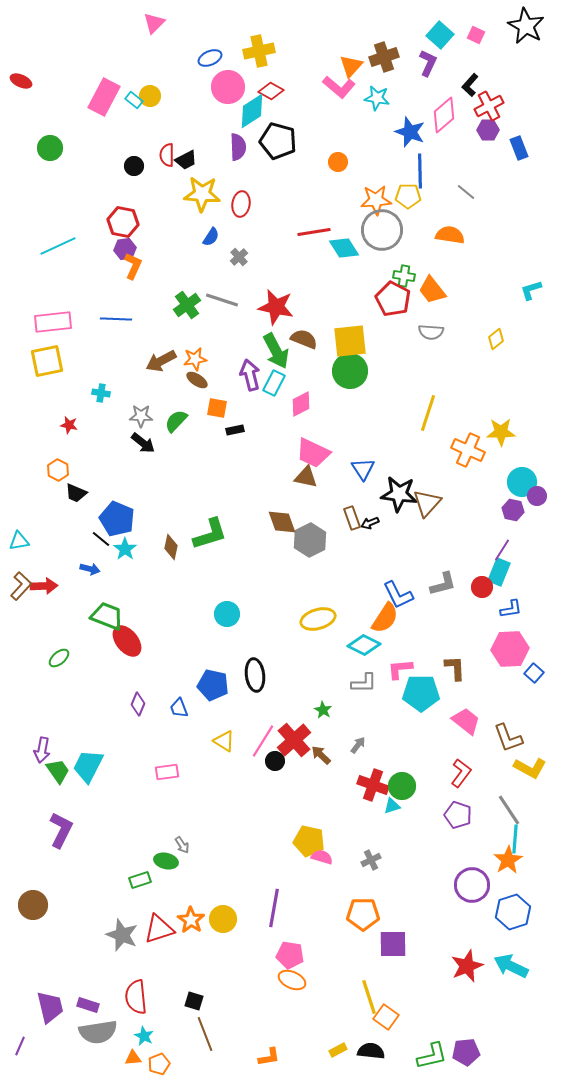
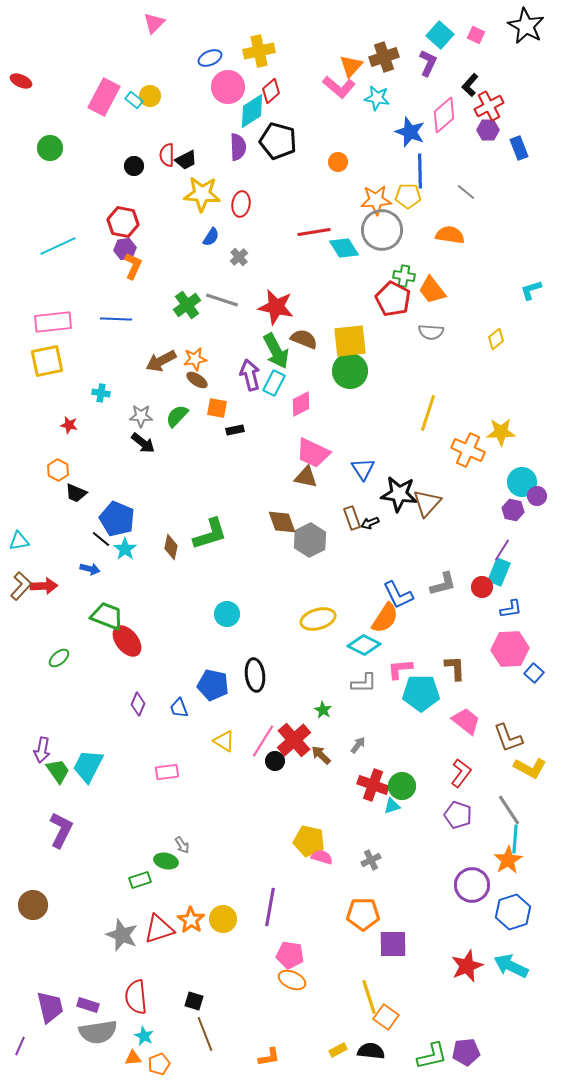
red diamond at (271, 91): rotated 70 degrees counterclockwise
green semicircle at (176, 421): moved 1 px right, 5 px up
purple line at (274, 908): moved 4 px left, 1 px up
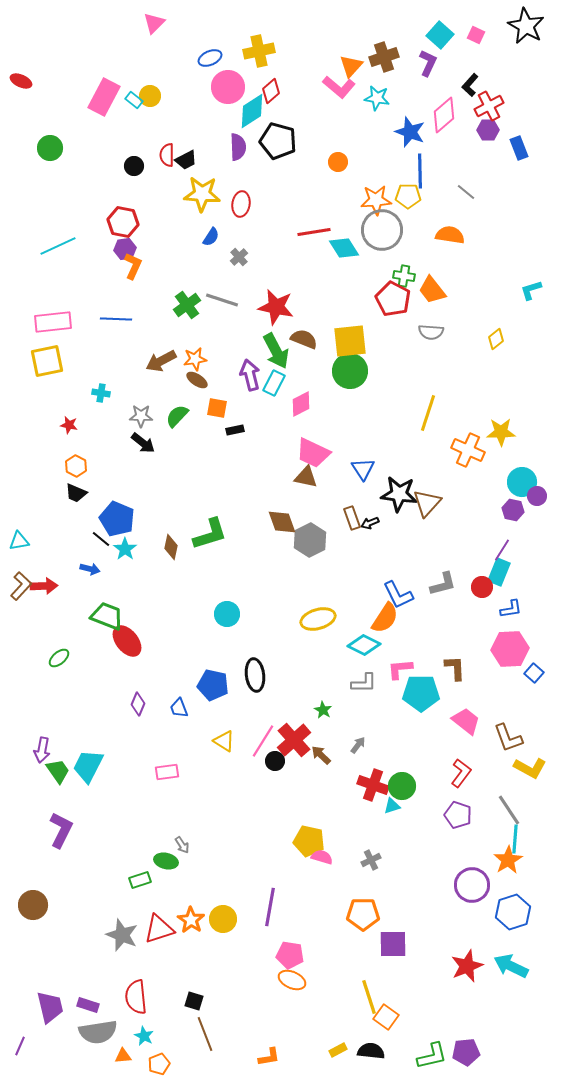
orange hexagon at (58, 470): moved 18 px right, 4 px up
orange triangle at (133, 1058): moved 10 px left, 2 px up
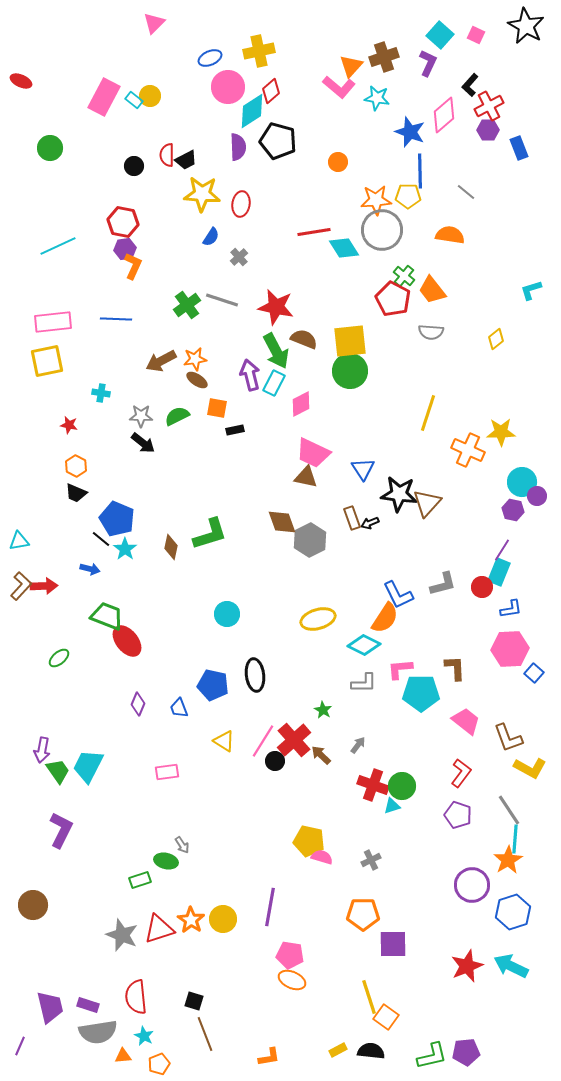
green cross at (404, 276): rotated 30 degrees clockwise
green semicircle at (177, 416): rotated 20 degrees clockwise
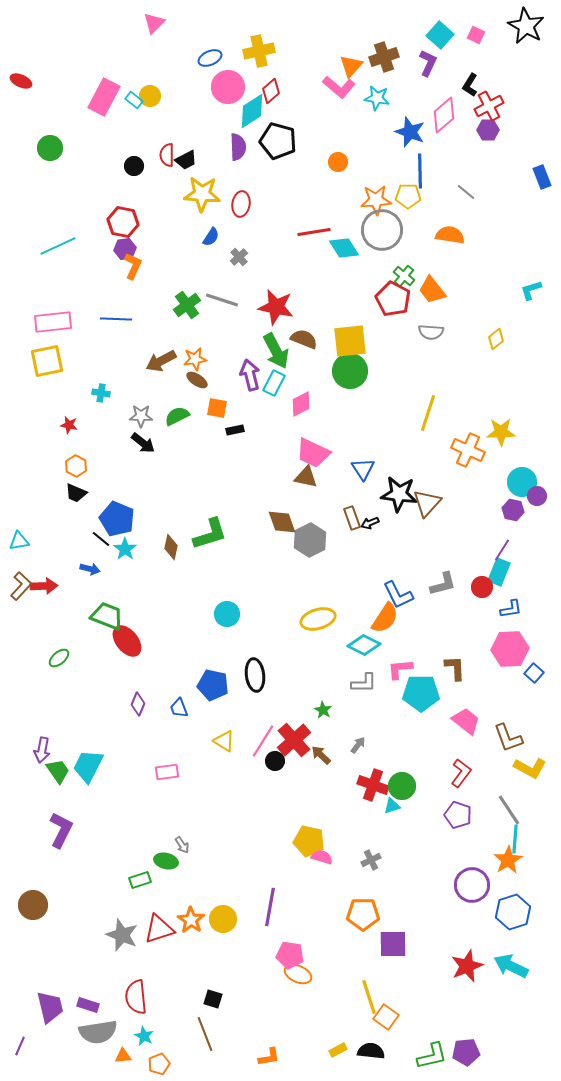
black L-shape at (470, 85): rotated 10 degrees counterclockwise
blue rectangle at (519, 148): moved 23 px right, 29 px down
orange ellipse at (292, 980): moved 6 px right, 6 px up
black square at (194, 1001): moved 19 px right, 2 px up
